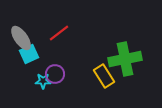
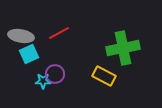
red line: rotated 10 degrees clockwise
gray ellipse: moved 2 px up; rotated 45 degrees counterclockwise
green cross: moved 2 px left, 11 px up
yellow rectangle: rotated 30 degrees counterclockwise
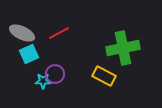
gray ellipse: moved 1 px right, 3 px up; rotated 15 degrees clockwise
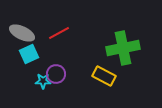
purple circle: moved 1 px right
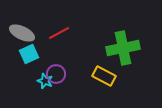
cyan star: moved 2 px right; rotated 21 degrees clockwise
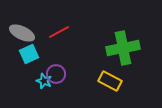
red line: moved 1 px up
yellow rectangle: moved 6 px right, 5 px down
cyan star: moved 1 px left
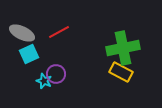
yellow rectangle: moved 11 px right, 9 px up
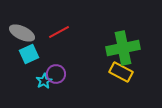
cyan star: rotated 21 degrees clockwise
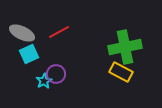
green cross: moved 2 px right, 1 px up
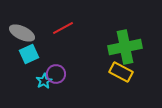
red line: moved 4 px right, 4 px up
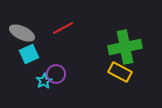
yellow rectangle: moved 1 px left
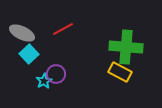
red line: moved 1 px down
green cross: moved 1 px right; rotated 16 degrees clockwise
cyan square: rotated 18 degrees counterclockwise
